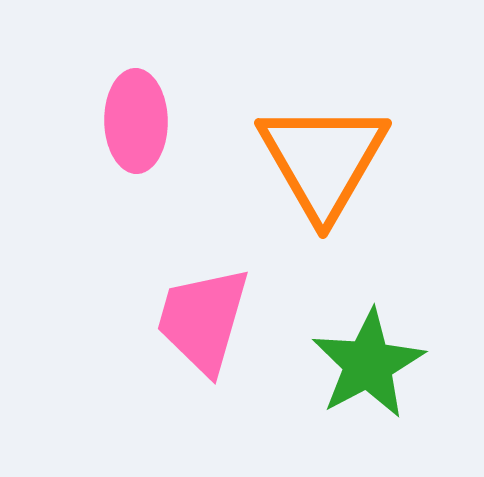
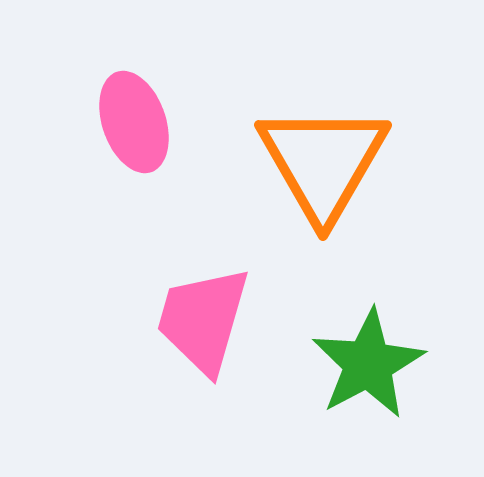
pink ellipse: moved 2 px left, 1 px down; rotated 18 degrees counterclockwise
orange triangle: moved 2 px down
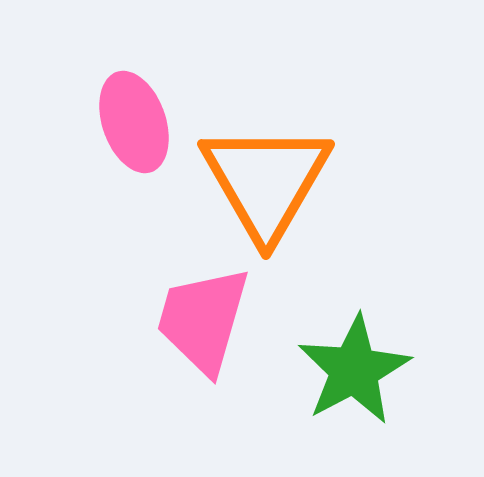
orange triangle: moved 57 px left, 19 px down
green star: moved 14 px left, 6 px down
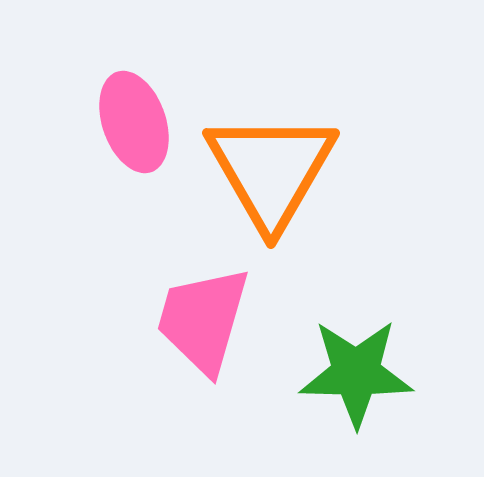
orange triangle: moved 5 px right, 11 px up
green star: moved 2 px right, 3 px down; rotated 29 degrees clockwise
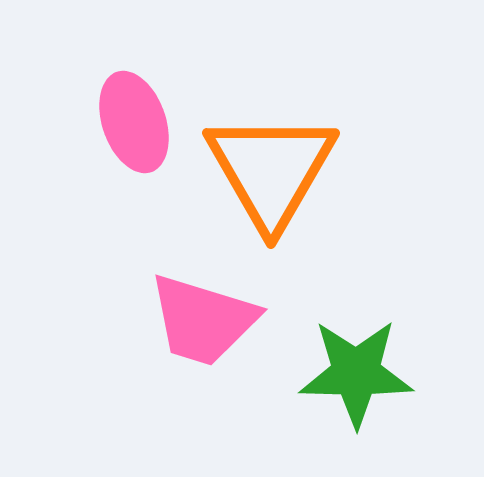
pink trapezoid: rotated 89 degrees counterclockwise
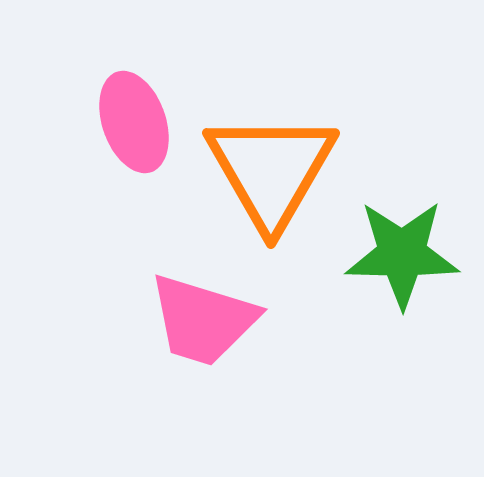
green star: moved 46 px right, 119 px up
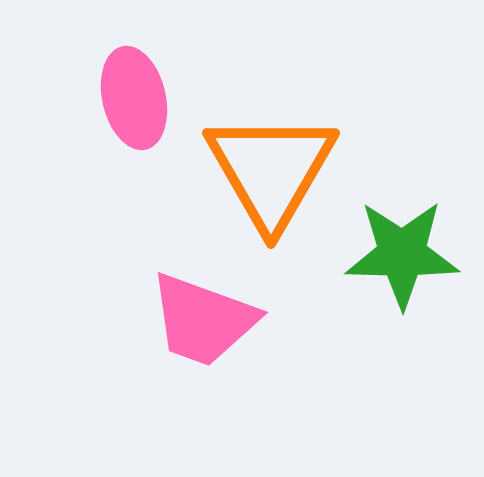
pink ellipse: moved 24 px up; rotated 6 degrees clockwise
pink trapezoid: rotated 3 degrees clockwise
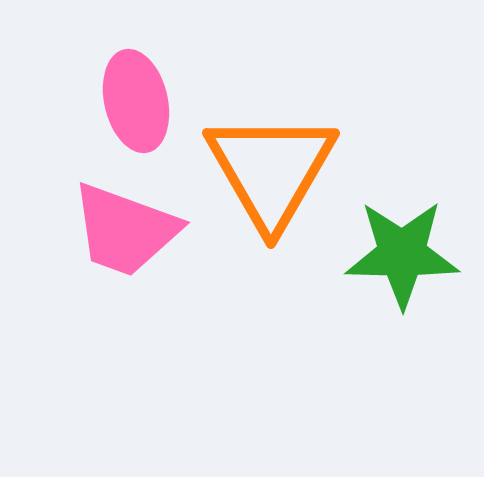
pink ellipse: moved 2 px right, 3 px down
pink trapezoid: moved 78 px left, 90 px up
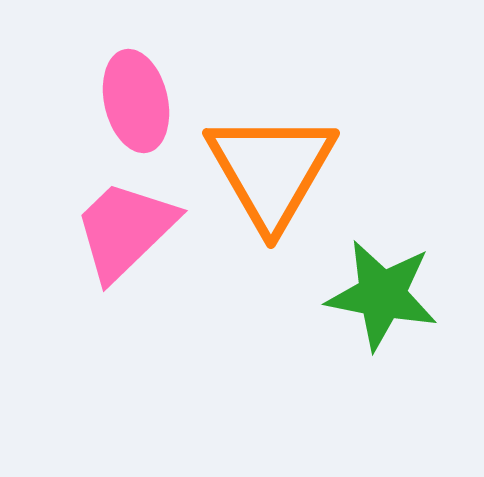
pink trapezoid: rotated 116 degrees clockwise
green star: moved 20 px left, 41 px down; rotated 10 degrees clockwise
